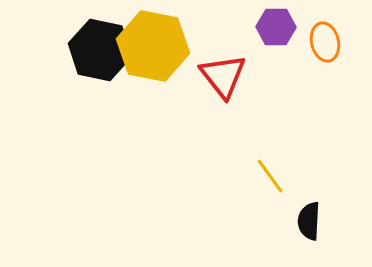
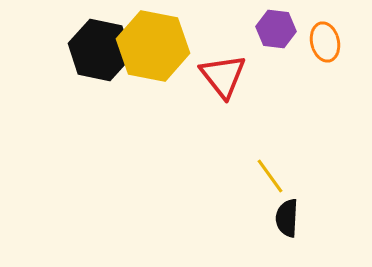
purple hexagon: moved 2 px down; rotated 6 degrees clockwise
black semicircle: moved 22 px left, 3 px up
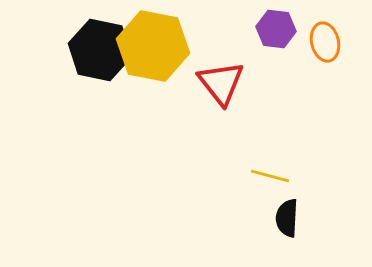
red triangle: moved 2 px left, 7 px down
yellow line: rotated 39 degrees counterclockwise
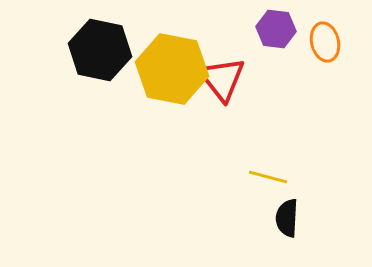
yellow hexagon: moved 19 px right, 23 px down
red triangle: moved 1 px right, 4 px up
yellow line: moved 2 px left, 1 px down
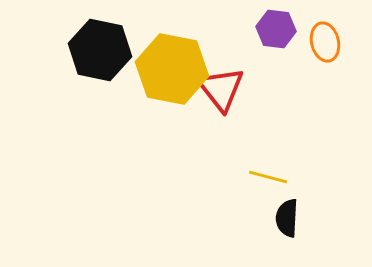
red triangle: moved 1 px left, 10 px down
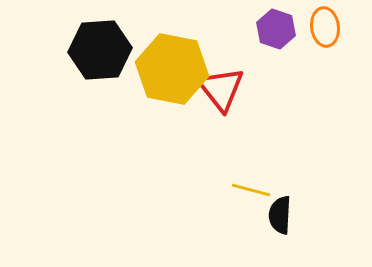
purple hexagon: rotated 12 degrees clockwise
orange ellipse: moved 15 px up; rotated 6 degrees clockwise
black hexagon: rotated 16 degrees counterclockwise
yellow line: moved 17 px left, 13 px down
black semicircle: moved 7 px left, 3 px up
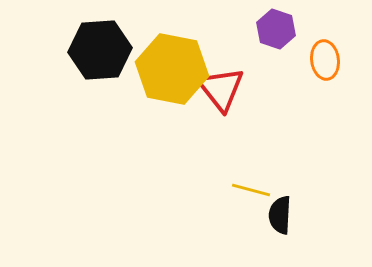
orange ellipse: moved 33 px down
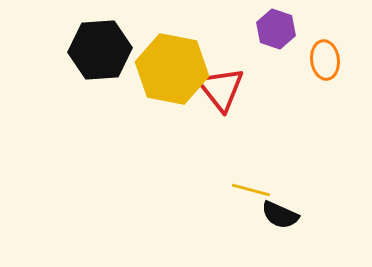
black semicircle: rotated 69 degrees counterclockwise
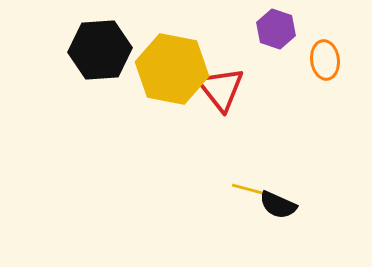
black semicircle: moved 2 px left, 10 px up
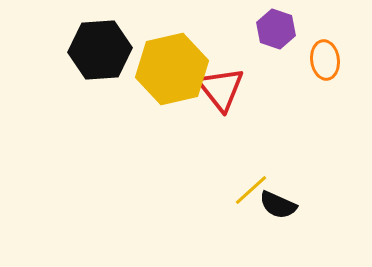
yellow hexagon: rotated 24 degrees counterclockwise
yellow line: rotated 57 degrees counterclockwise
